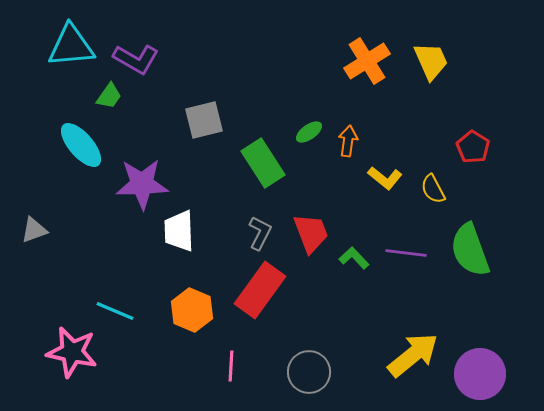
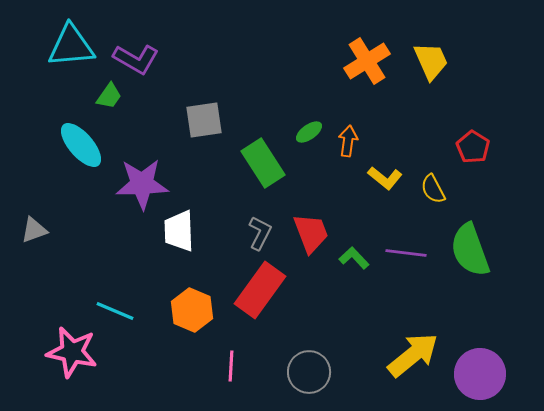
gray square: rotated 6 degrees clockwise
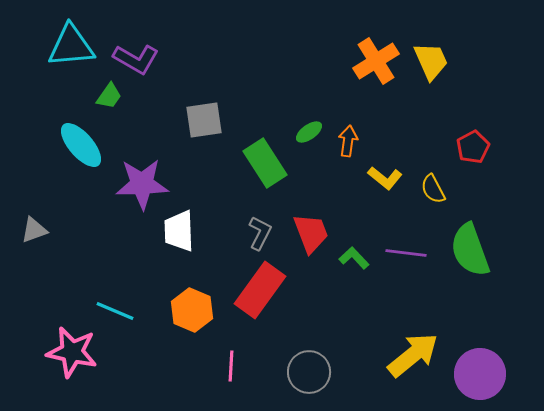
orange cross: moved 9 px right
red pentagon: rotated 12 degrees clockwise
green rectangle: moved 2 px right
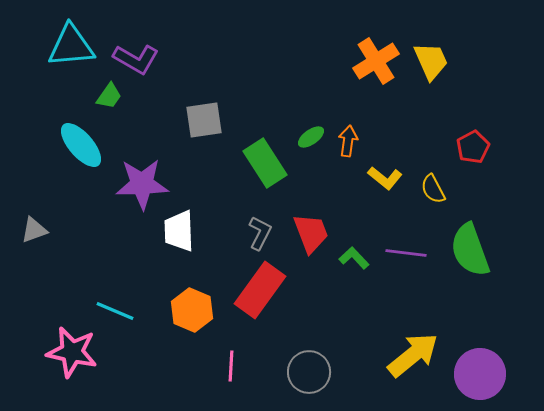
green ellipse: moved 2 px right, 5 px down
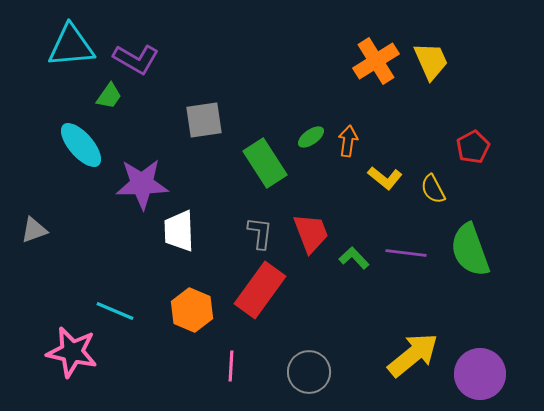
gray L-shape: rotated 20 degrees counterclockwise
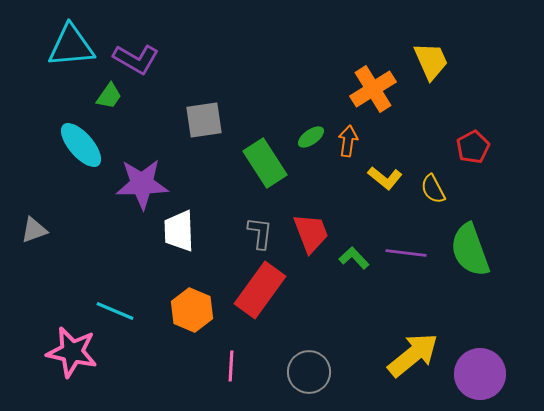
orange cross: moved 3 px left, 28 px down
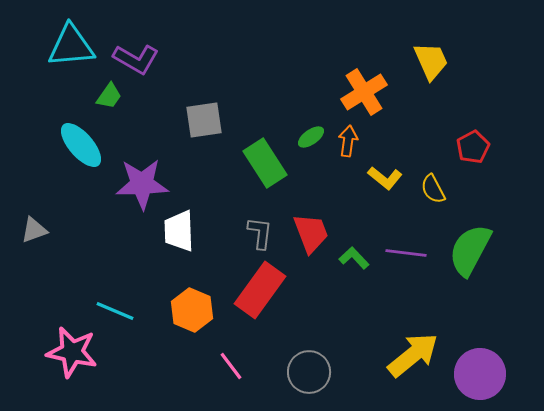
orange cross: moved 9 px left, 3 px down
green semicircle: rotated 48 degrees clockwise
pink line: rotated 40 degrees counterclockwise
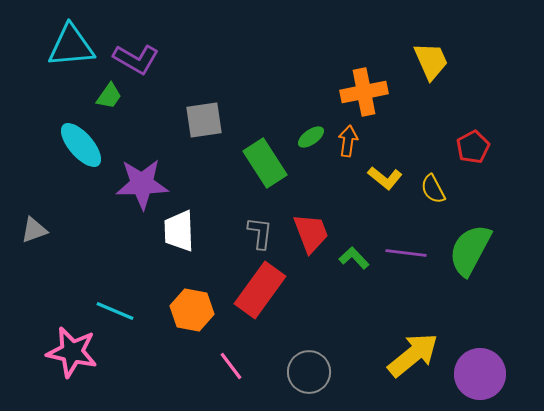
orange cross: rotated 21 degrees clockwise
orange hexagon: rotated 12 degrees counterclockwise
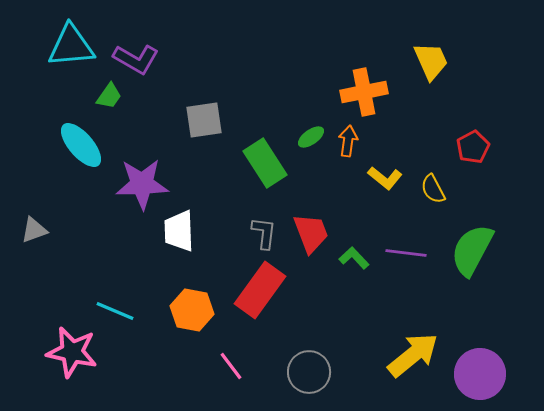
gray L-shape: moved 4 px right
green semicircle: moved 2 px right
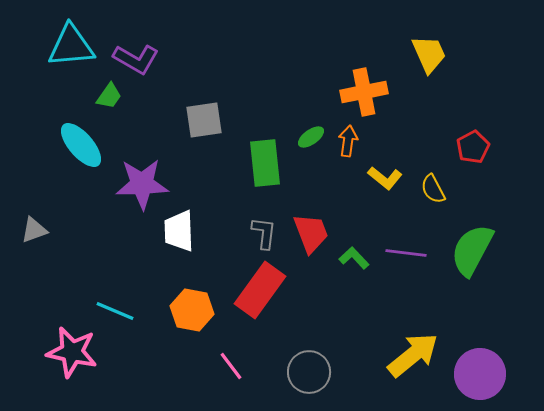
yellow trapezoid: moved 2 px left, 7 px up
green rectangle: rotated 27 degrees clockwise
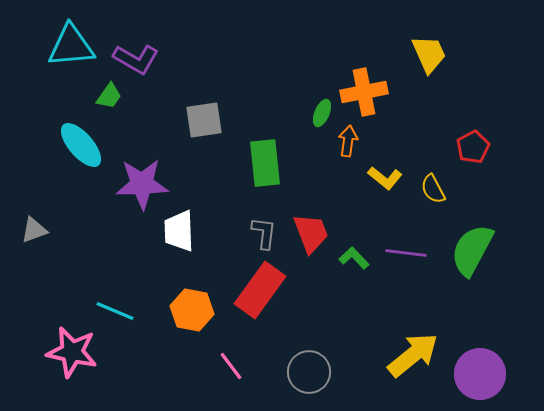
green ellipse: moved 11 px right, 24 px up; rotated 32 degrees counterclockwise
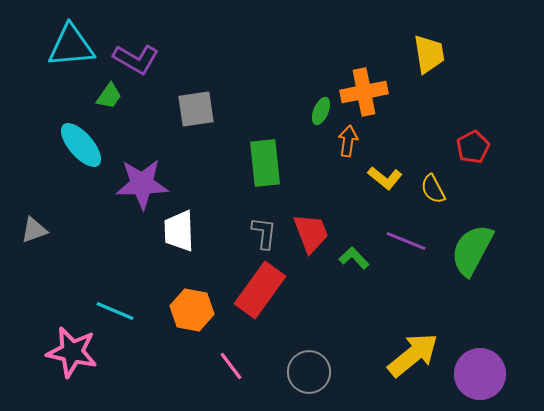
yellow trapezoid: rotated 15 degrees clockwise
green ellipse: moved 1 px left, 2 px up
gray square: moved 8 px left, 11 px up
purple line: moved 12 px up; rotated 15 degrees clockwise
